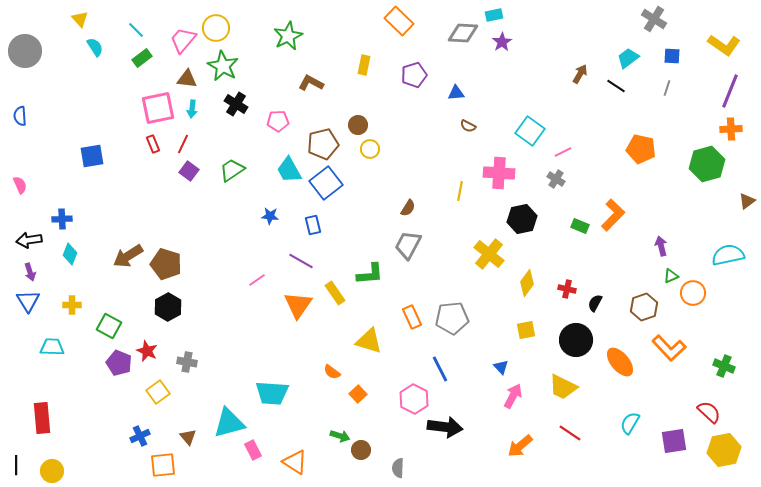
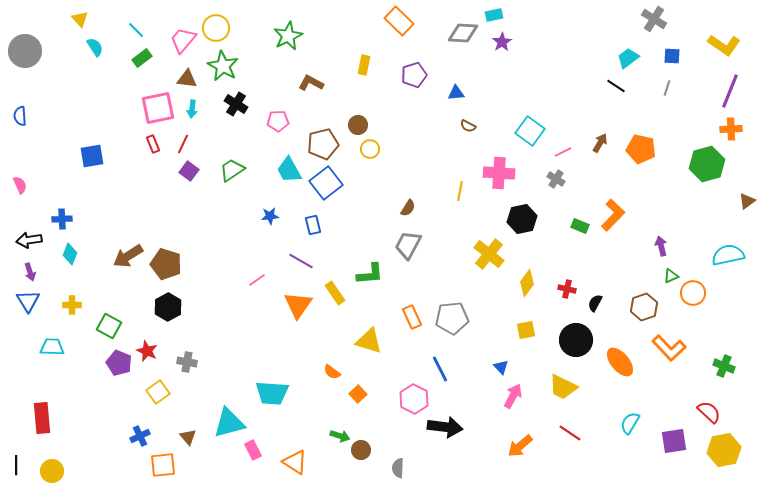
brown arrow at (580, 74): moved 20 px right, 69 px down
blue star at (270, 216): rotated 12 degrees counterclockwise
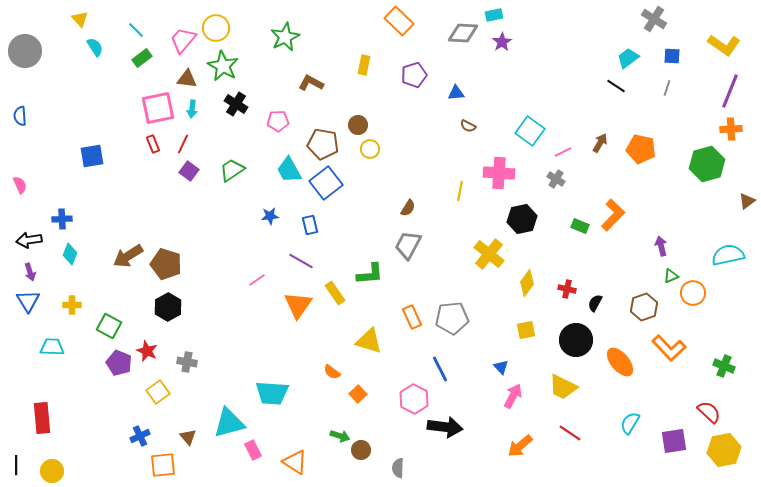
green star at (288, 36): moved 3 px left, 1 px down
brown pentagon at (323, 144): rotated 24 degrees clockwise
blue rectangle at (313, 225): moved 3 px left
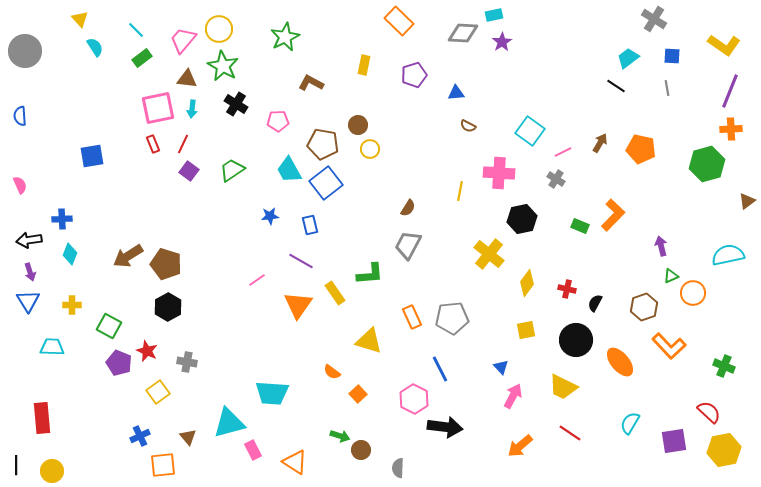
yellow circle at (216, 28): moved 3 px right, 1 px down
gray line at (667, 88): rotated 28 degrees counterclockwise
orange L-shape at (669, 348): moved 2 px up
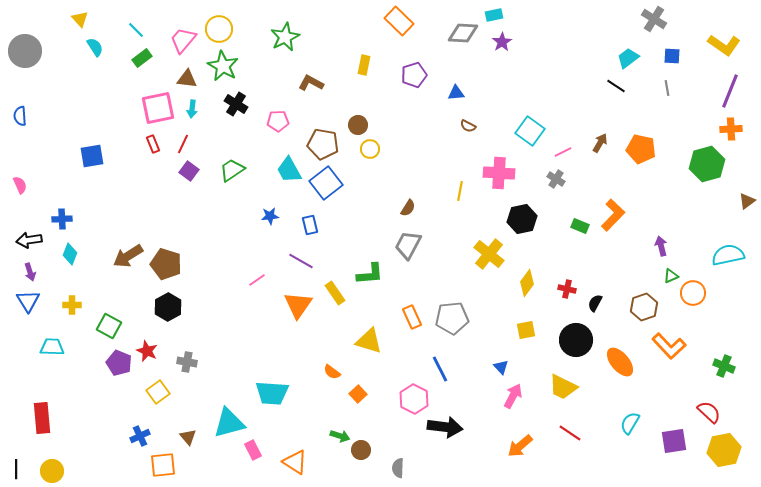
black line at (16, 465): moved 4 px down
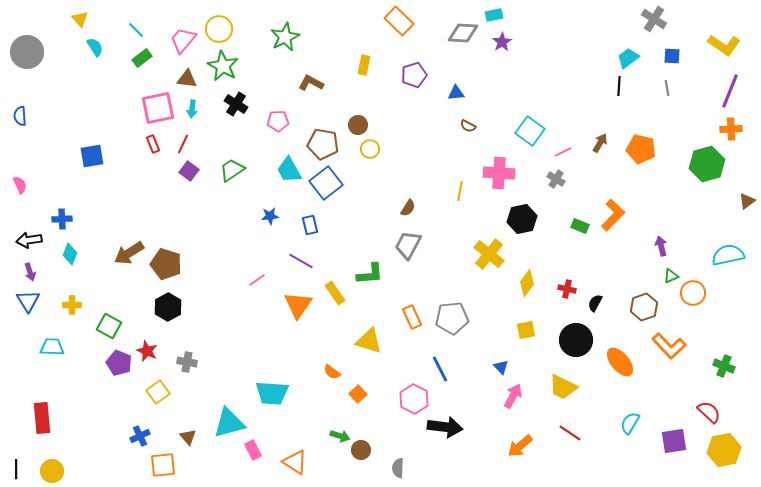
gray circle at (25, 51): moved 2 px right, 1 px down
black line at (616, 86): moved 3 px right; rotated 60 degrees clockwise
brown arrow at (128, 256): moved 1 px right, 3 px up
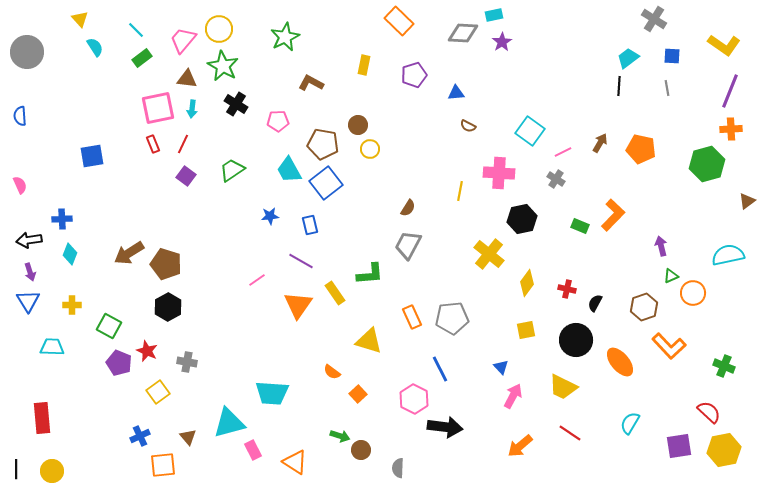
purple square at (189, 171): moved 3 px left, 5 px down
purple square at (674, 441): moved 5 px right, 5 px down
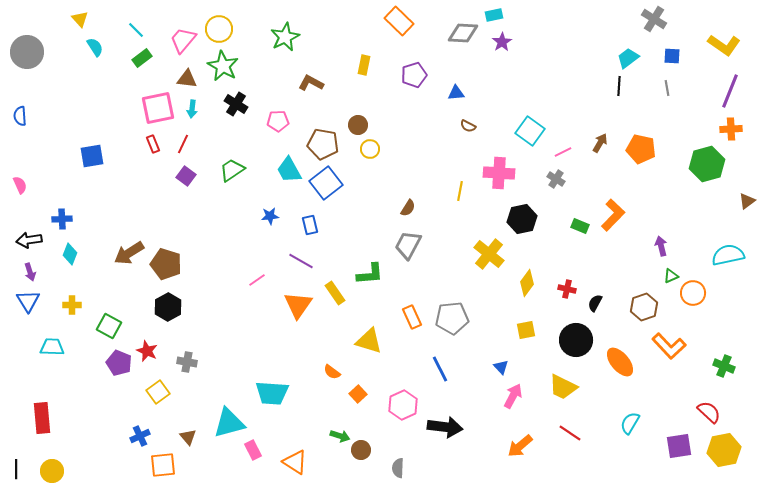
pink hexagon at (414, 399): moved 11 px left, 6 px down; rotated 8 degrees clockwise
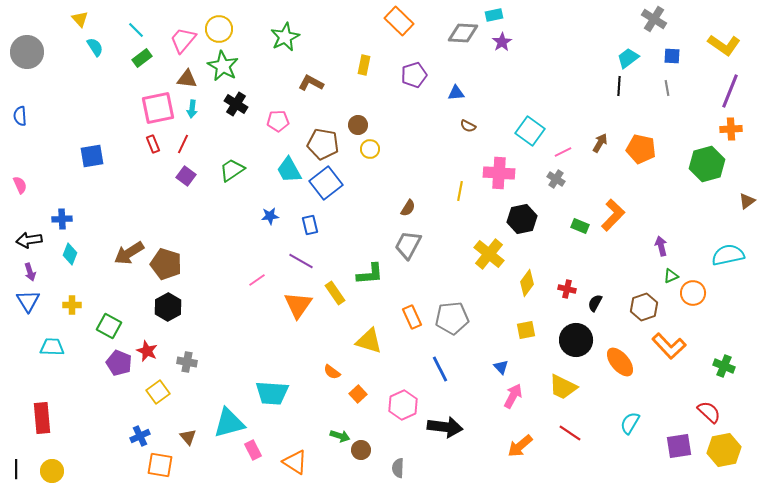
orange square at (163, 465): moved 3 px left; rotated 16 degrees clockwise
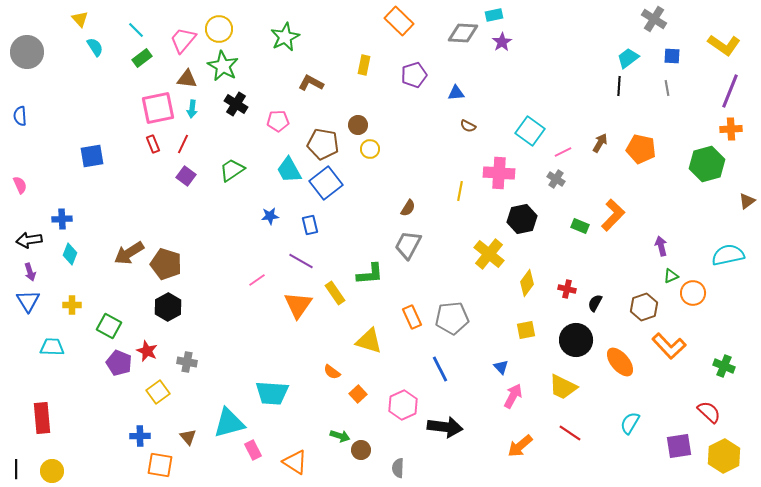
blue cross at (140, 436): rotated 24 degrees clockwise
yellow hexagon at (724, 450): moved 6 px down; rotated 16 degrees counterclockwise
